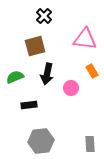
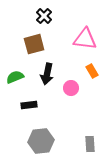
brown square: moved 1 px left, 2 px up
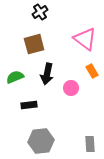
black cross: moved 4 px left, 4 px up; rotated 14 degrees clockwise
pink triangle: rotated 30 degrees clockwise
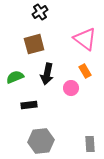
orange rectangle: moved 7 px left
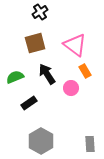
pink triangle: moved 10 px left, 6 px down
brown square: moved 1 px right, 1 px up
black arrow: rotated 135 degrees clockwise
black rectangle: moved 2 px up; rotated 28 degrees counterclockwise
gray hexagon: rotated 25 degrees counterclockwise
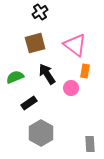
orange rectangle: rotated 40 degrees clockwise
gray hexagon: moved 8 px up
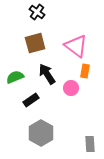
black cross: moved 3 px left; rotated 21 degrees counterclockwise
pink triangle: moved 1 px right, 1 px down
black rectangle: moved 2 px right, 3 px up
